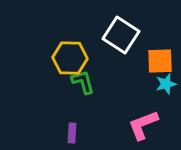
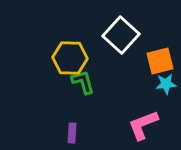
white square: rotated 9 degrees clockwise
orange square: rotated 12 degrees counterclockwise
cyan star: rotated 10 degrees clockwise
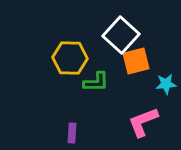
orange square: moved 24 px left
green L-shape: moved 13 px right; rotated 104 degrees clockwise
pink L-shape: moved 3 px up
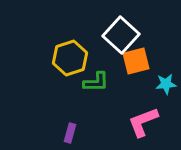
yellow hexagon: rotated 20 degrees counterclockwise
purple rectangle: moved 2 px left; rotated 12 degrees clockwise
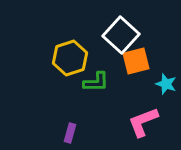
cyan star: rotated 25 degrees clockwise
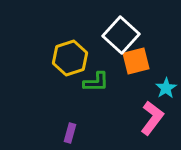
cyan star: moved 4 px down; rotated 20 degrees clockwise
pink L-shape: moved 9 px right, 4 px up; rotated 148 degrees clockwise
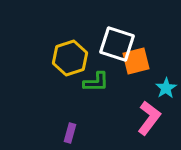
white square: moved 4 px left, 9 px down; rotated 24 degrees counterclockwise
pink L-shape: moved 3 px left
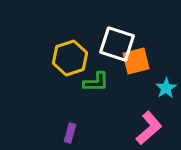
pink L-shape: moved 10 px down; rotated 12 degrees clockwise
